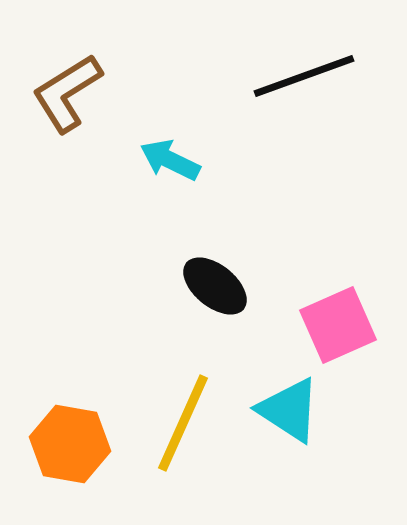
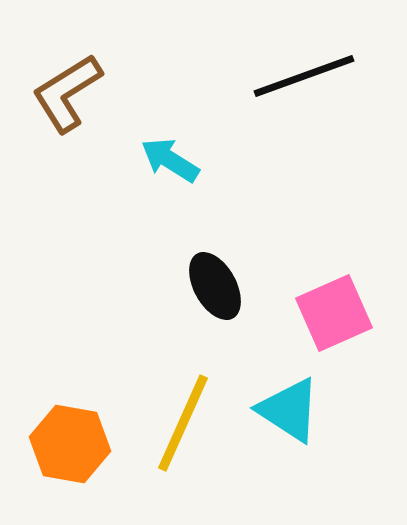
cyan arrow: rotated 6 degrees clockwise
black ellipse: rotated 22 degrees clockwise
pink square: moved 4 px left, 12 px up
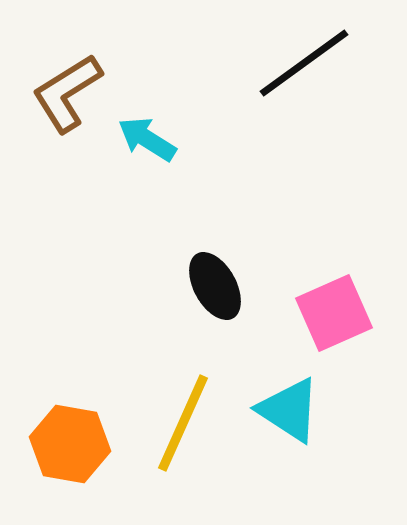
black line: moved 13 px up; rotated 16 degrees counterclockwise
cyan arrow: moved 23 px left, 21 px up
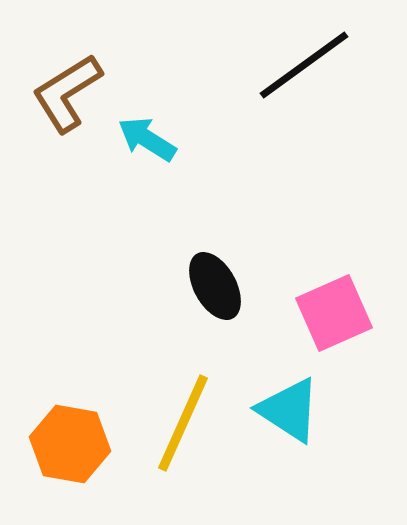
black line: moved 2 px down
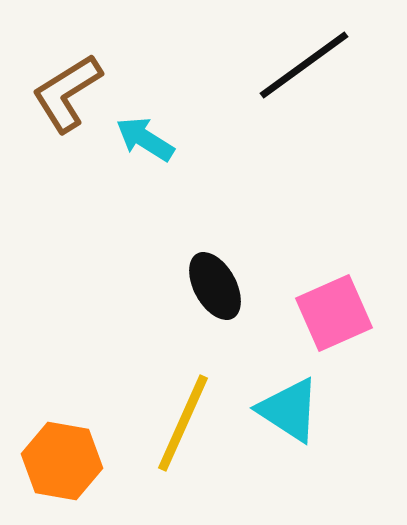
cyan arrow: moved 2 px left
orange hexagon: moved 8 px left, 17 px down
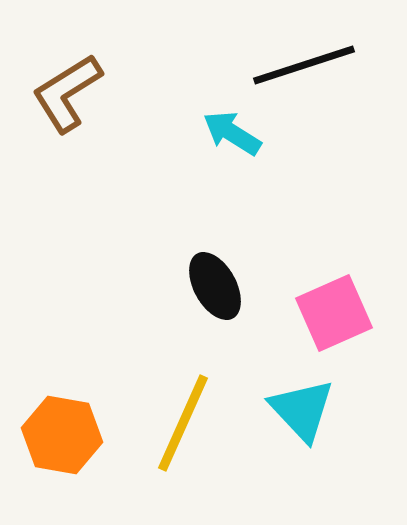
black line: rotated 18 degrees clockwise
cyan arrow: moved 87 px right, 6 px up
cyan triangle: moved 13 px right; rotated 14 degrees clockwise
orange hexagon: moved 26 px up
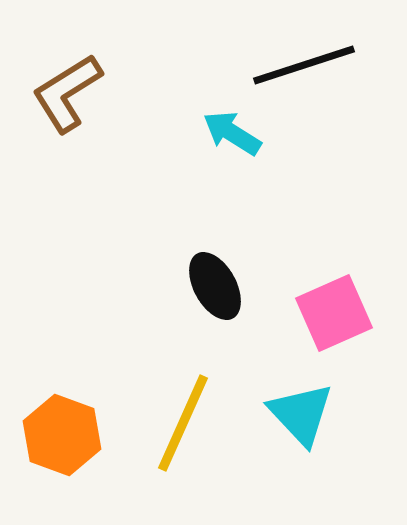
cyan triangle: moved 1 px left, 4 px down
orange hexagon: rotated 10 degrees clockwise
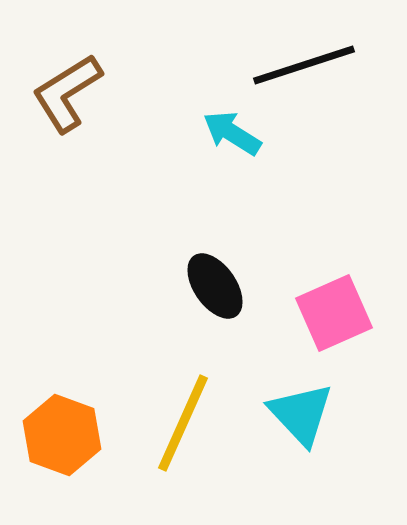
black ellipse: rotated 6 degrees counterclockwise
